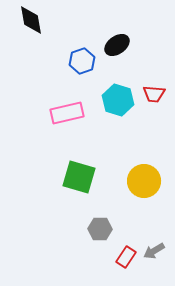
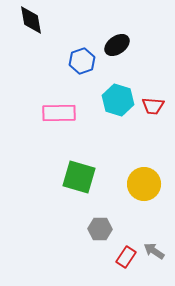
red trapezoid: moved 1 px left, 12 px down
pink rectangle: moved 8 px left; rotated 12 degrees clockwise
yellow circle: moved 3 px down
gray arrow: rotated 65 degrees clockwise
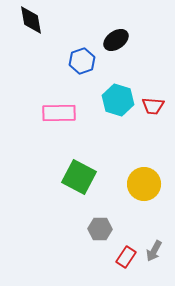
black ellipse: moved 1 px left, 5 px up
green square: rotated 12 degrees clockwise
gray arrow: rotated 95 degrees counterclockwise
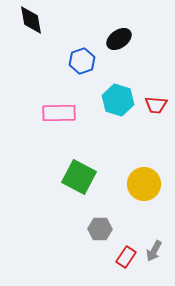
black ellipse: moved 3 px right, 1 px up
red trapezoid: moved 3 px right, 1 px up
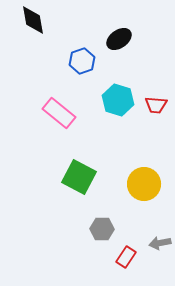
black diamond: moved 2 px right
pink rectangle: rotated 40 degrees clockwise
gray hexagon: moved 2 px right
gray arrow: moved 6 px right, 8 px up; rotated 50 degrees clockwise
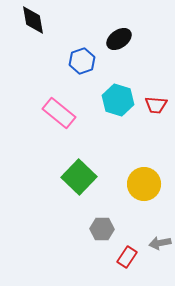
green square: rotated 16 degrees clockwise
red rectangle: moved 1 px right
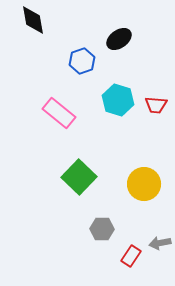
red rectangle: moved 4 px right, 1 px up
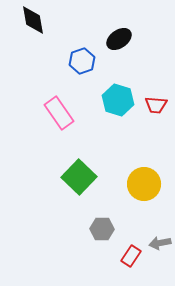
pink rectangle: rotated 16 degrees clockwise
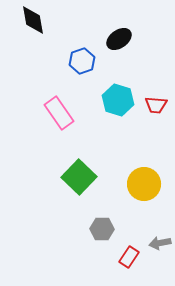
red rectangle: moved 2 px left, 1 px down
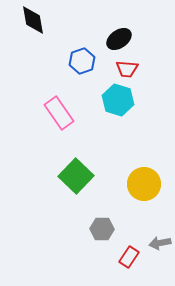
red trapezoid: moved 29 px left, 36 px up
green square: moved 3 px left, 1 px up
